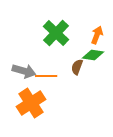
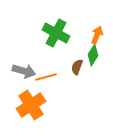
green cross: rotated 16 degrees counterclockwise
green diamond: rotated 65 degrees counterclockwise
orange line: moved 1 px down; rotated 15 degrees counterclockwise
orange cross: moved 2 px down
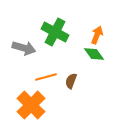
green cross: moved 1 px left, 1 px up
green diamond: moved 1 px right, 1 px up; rotated 70 degrees counterclockwise
brown semicircle: moved 6 px left, 14 px down
gray arrow: moved 23 px up
orange cross: rotated 12 degrees counterclockwise
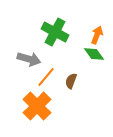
gray arrow: moved 5 px right, 11 px down
orange line: rotated 35 degrees counterclockwise
orange cross: moved 6 px right, 1 px down
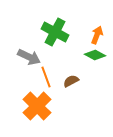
green diamond: moved 1 px right, 1 px down; rotated 25 degrees counterclockwise
gray arrow: moved 2 px up; rotated 10 degrees clockwise
orange line: rotated 60 degrees counterclockwise
brown semicircle: rotated 42 degrees clockwise
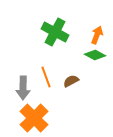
gray arrow: moved 6 px left, 31 px down; rotated 65 degrees clockwise
orange cross: moved 3 px left, 12 px down
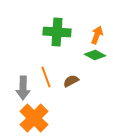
green cross: moved 2 px right; rotated 24 degrees counterclockwise
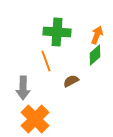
green diamond: rotated 70 degrees counterclockwise
orange line: moved 16 px up
orange cross: moved 1 px right, 1 px down
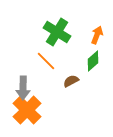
green cross: rotated 28 degrees clockwise
green diamond: moved 2 px left, 6 px down
orange line: rotated 25 degrees counterclockwise
orange cross: moved 8 px left, 9 px up
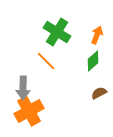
brown semicircle: moved 28 px right, 12 px down
orange cross: moved 2 px right, 1 px down; rotated 16 degrees clockwise
